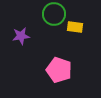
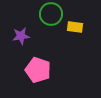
green circle: moved 3 px left
pink pentagon: moved 21 px left
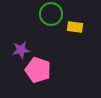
purple star: moved 14 px down
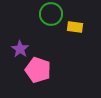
purple star: moved 1 px left, 1 px up; rotated 30 degrees counterclockwise
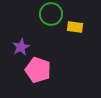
purple star: moved 1 px right, 2 px up; rotated 12 degrees clockwise
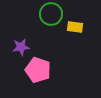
purple star: rotated 18 degrees clockwise
